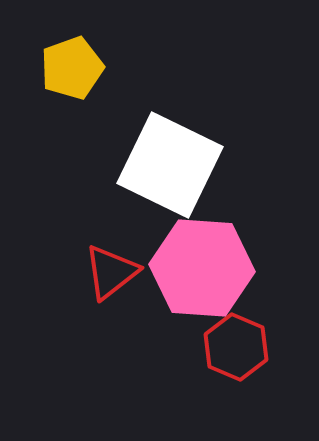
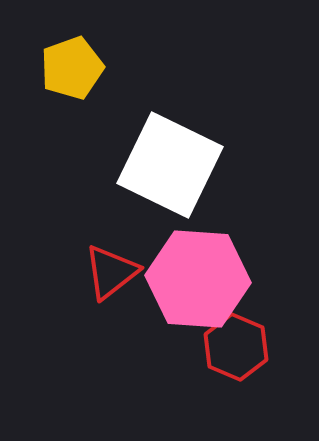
pink hexagon: moved 4 px left, 11 px down
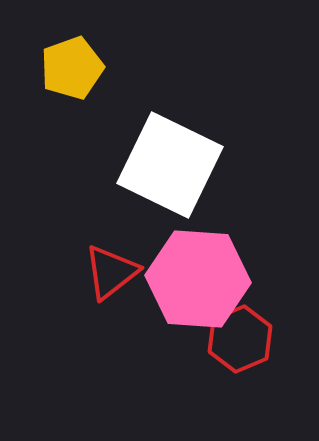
red hexagon: moved 4 px right, 8 px up; rotated 14 degrees clockwise
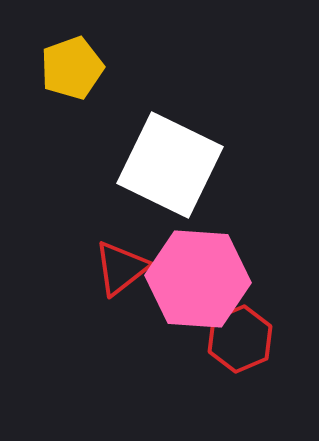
red triangle: moved 10 px right, 4 px up
